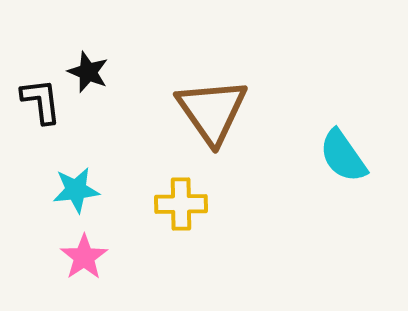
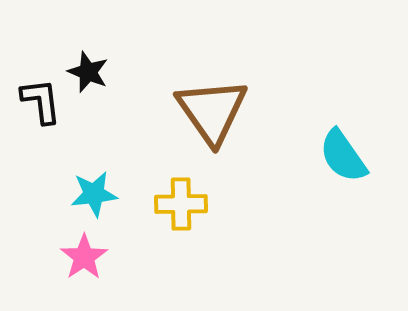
cyan star: moved 18 px right, 4 px down
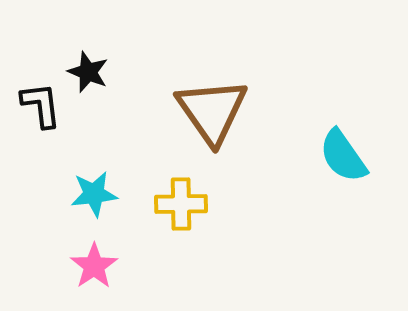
black L-shape: moved 4 px down
pink star: moved 10 px right, 9 px down
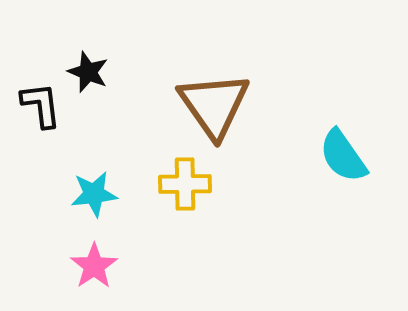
brown triangle: moved 2 px right, 6 px up
yellow cross: moved 4 px right, 20 px up
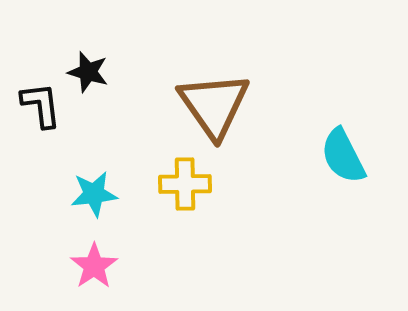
black star: rotated 6 degrees counterclockwise
cyan semicircle: rotated 8 degrees clockwise
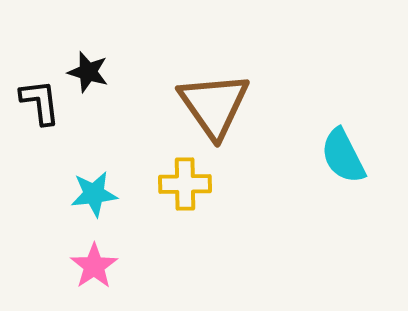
black L-shape: moved 1 px left, 3 px up
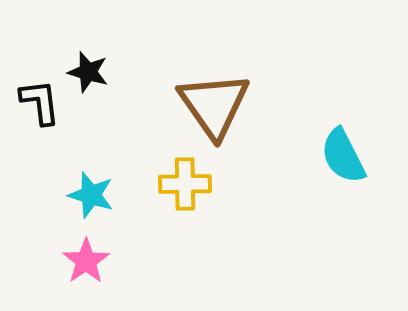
cyan star: moved 3 px left, 1 px down; rotated 24 degrees clockwise
pink star: moved 8 px left, 5 px up
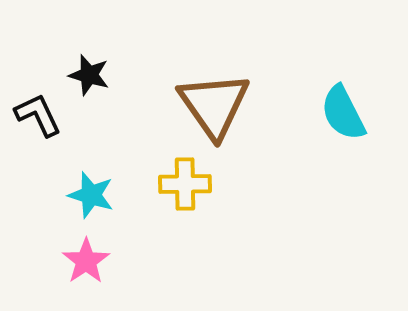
black star: moved 1 px right, 3 px down
black L-shape: moved 2 px left, 13 px down; rotated 18 degrees counterclockwise
cyan semicircle: moved 43 px up
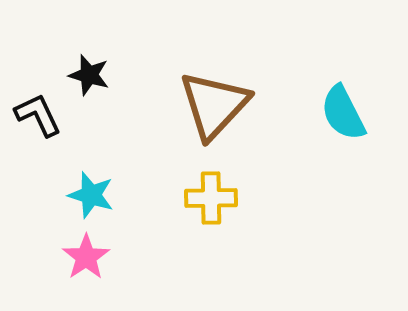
brown triangle: rotated 18 degrees clockwise
yellow cross: moved 26 px right, 14 px down
pink star: moved 4 px up
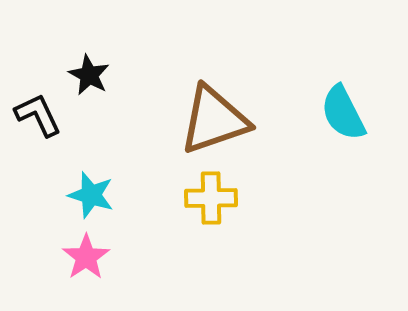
black star: rotated 12 degrees clockwise
brown triangle: moved 15 px down; rotated 28 degrees clockwise
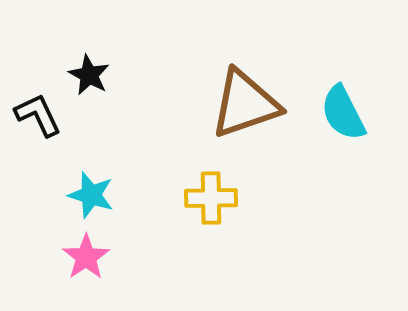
brown triangle: moved 31 px right, 16 px up
